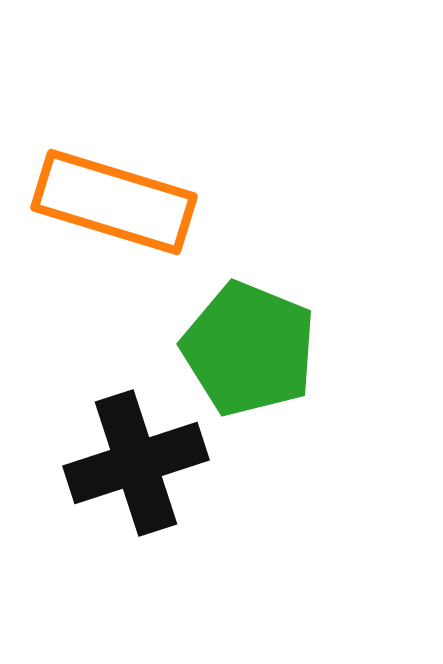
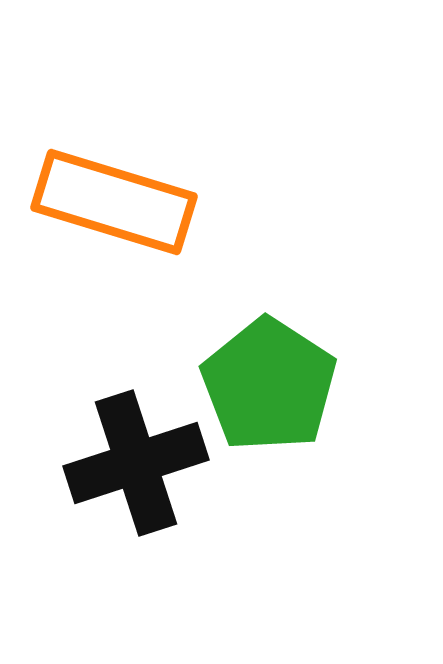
green pentagon: moved 20 px right, 36 px down; rotated 11 degrees clockwise
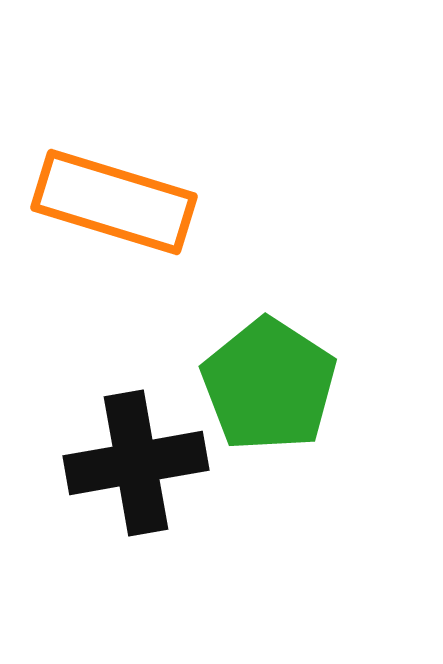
black cross: rotated 8 degrees clockwise
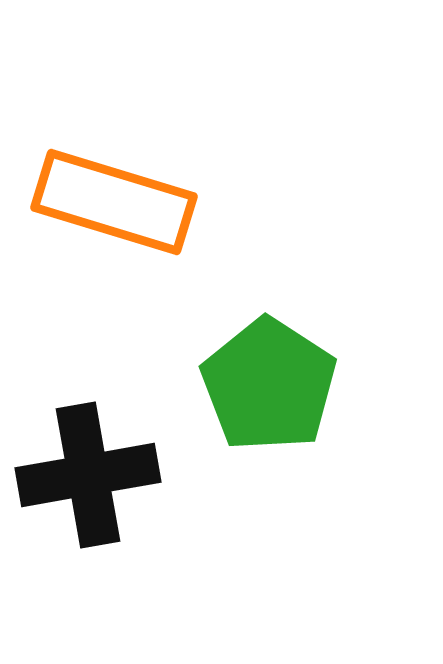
black cross: moved 48 px left, 12 px down
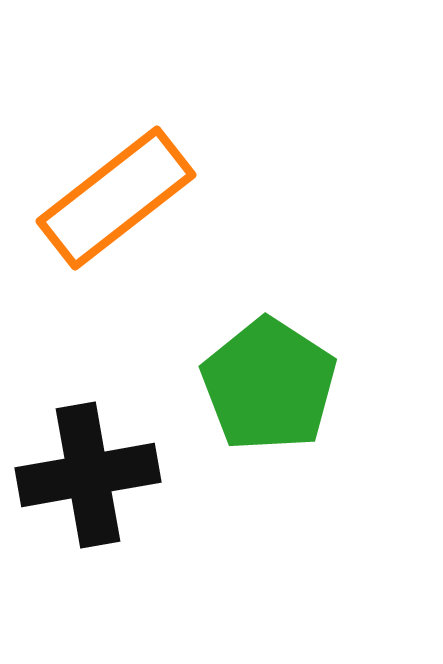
orange rectangle: moved 2 px right, 4 px up; rotated 55 degrees counterclockwise
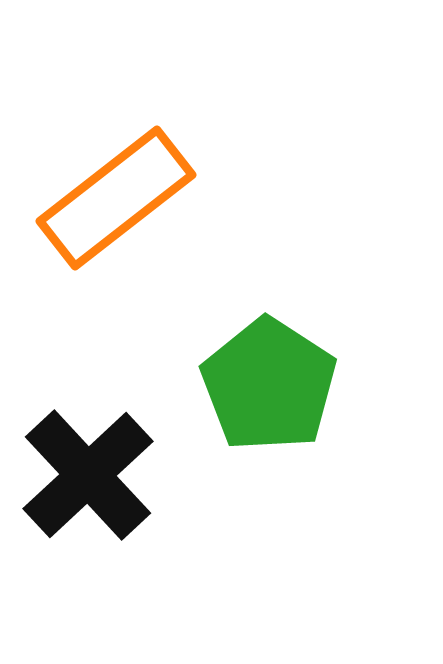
black cross: rotated 33 degrees counterclockwise
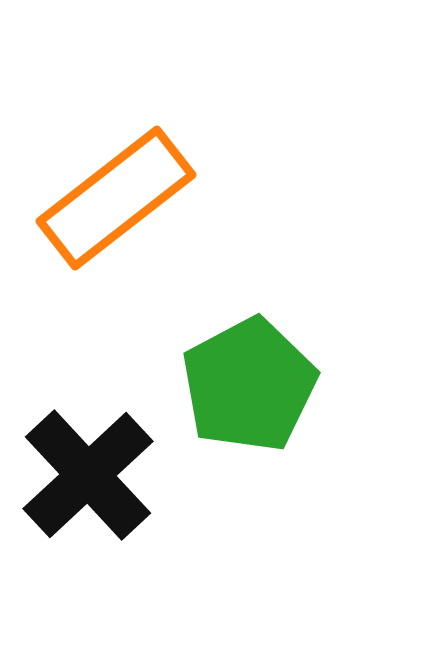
green pentagon: moved 20 px left; rotated 11 degrees clockwise
